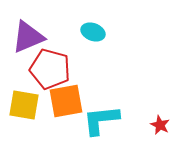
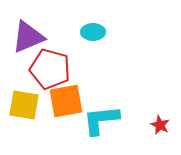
cyan ellipse: rotated 20 degrees counterclockwise
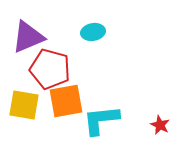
cyan ellipse: rotated 10 degrees counterclockwise
